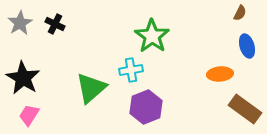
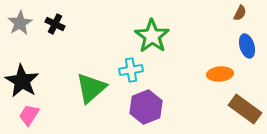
black star: moved 1 px left, 3 px down
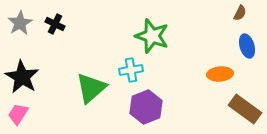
green star: rotated 16 degrees counterclockwise
black star: moved 4 px up
pink trapezoid: moved 11 px left, 1 px up
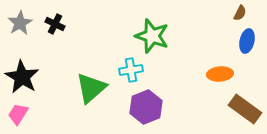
blue ellipse: moved 5 px up; rotated 30 degrees clockwise
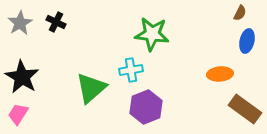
black cross: moved 1 px right, 2 px up
green star: moved 2 px up; rotated 12 degrees counterclockwise
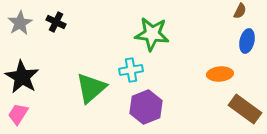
brown semicircle: moved 2 px up
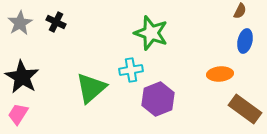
green star: moved 1 px left, 1 px up; rotated 12 degrees clockwise
blue ellipse: moved 2 px left
purple hexagon: moved 12 px right, 8 px up
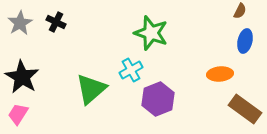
cyan cross: rotated 20 degrees counterclockwise
green triangle: moved 1 px down
